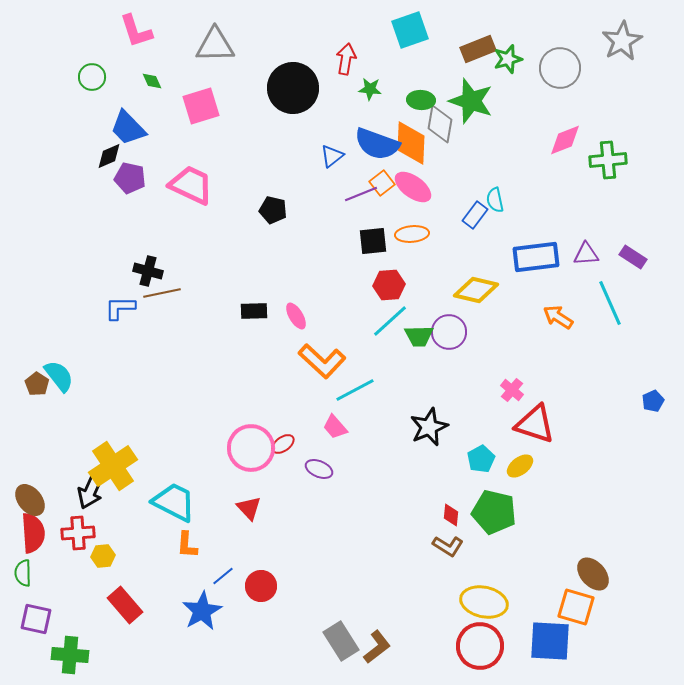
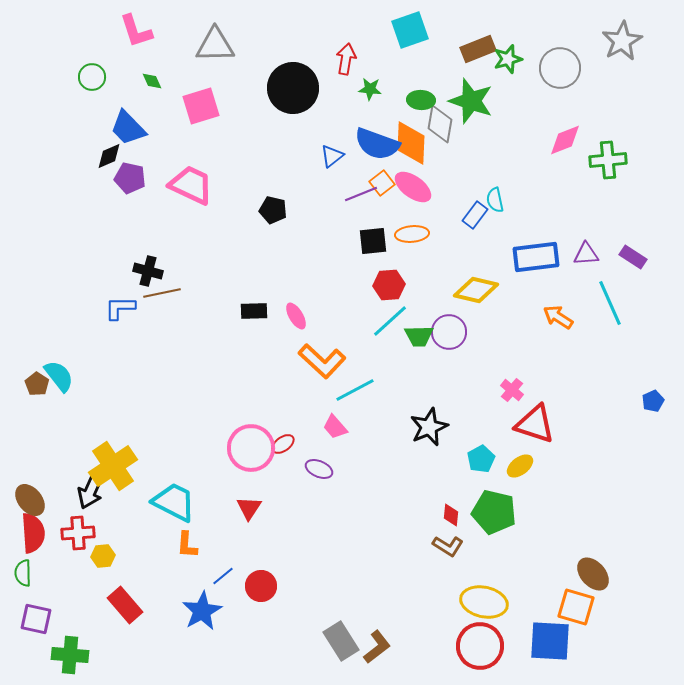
red triangle at (249, 508): rotated 16 degrees clockwise
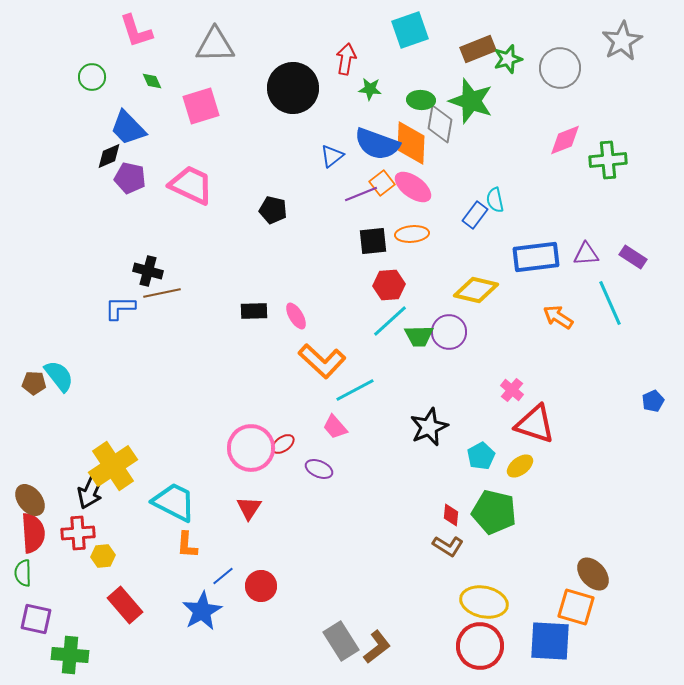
brown pentagon at (37, 384): moved 3 px left, 1 px up; rotated 30 degrees counterclockwise
cyan pentagon at (481, 459): moved 3 px up
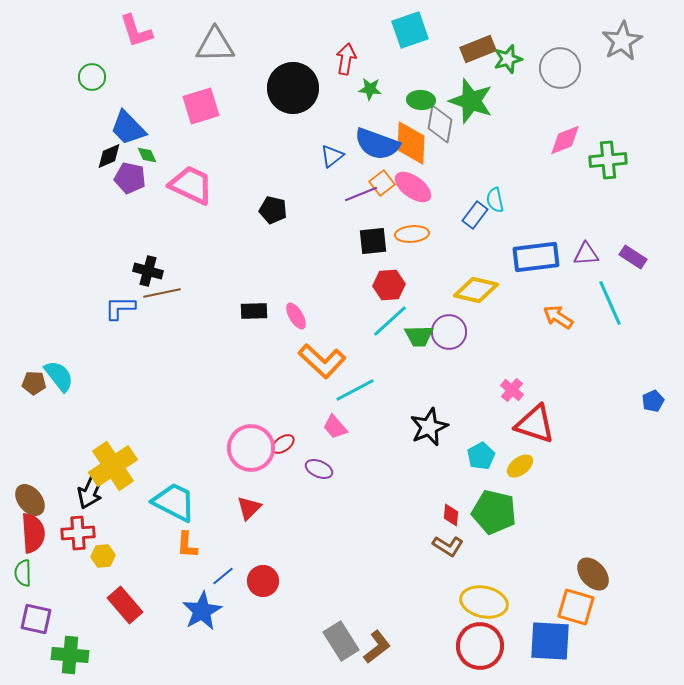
green diamond at (152, 81): moved 5 px left, 74 px down
red triangle at (249, 508): rotated 12 degrees clockwise
red circle at (261, 586): moved 2 px right, 5 px up
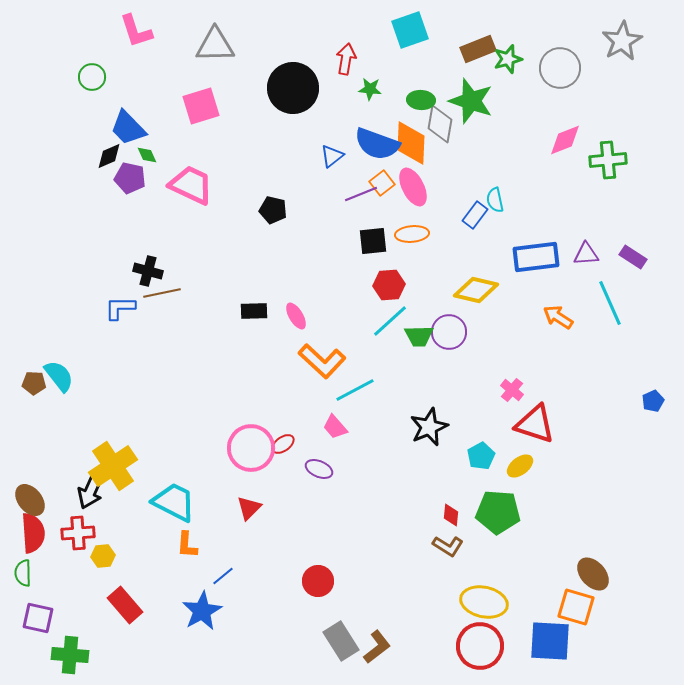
pink ellipse at (413, 187): rotated 27 degrees clockwise
green pentagon at (494, 512): moved 4 px right; rotated 9 degrees counterclockwise
red circle at (263, 581): moved 55 px right
purple square at (36, 619): moved 2 px right, 1 px up
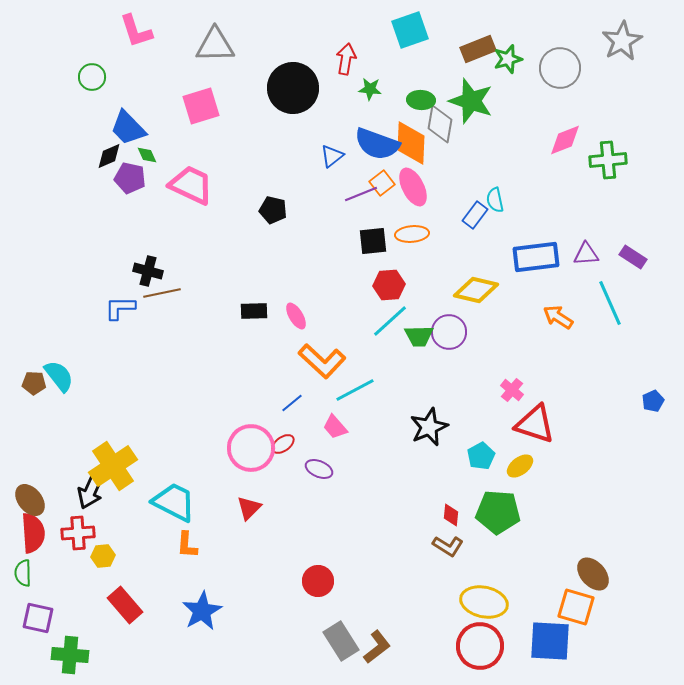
blue line at (223, 576): moved 69 px right, 173 px up
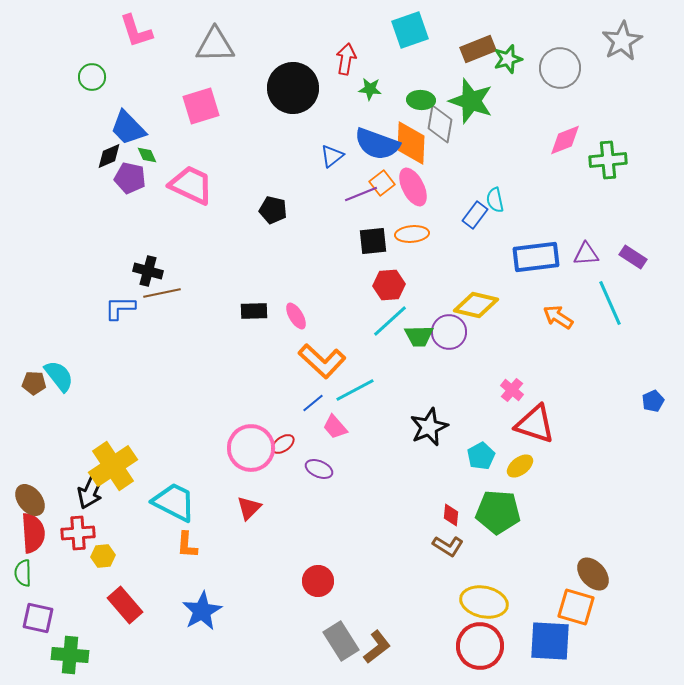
yellow diamond at (476, 290): moved 15 px down
blue line at (292, 403): moved 21 px right
